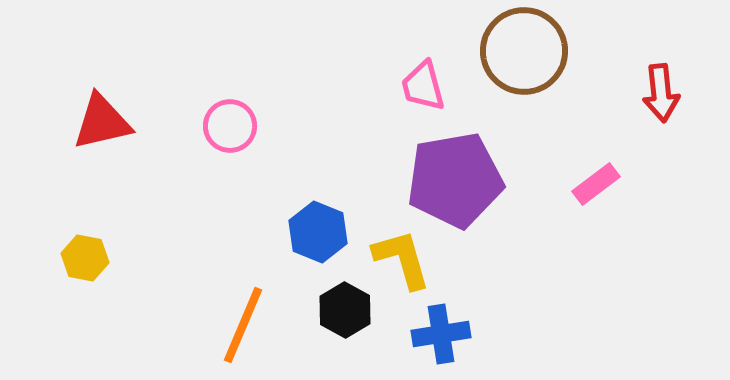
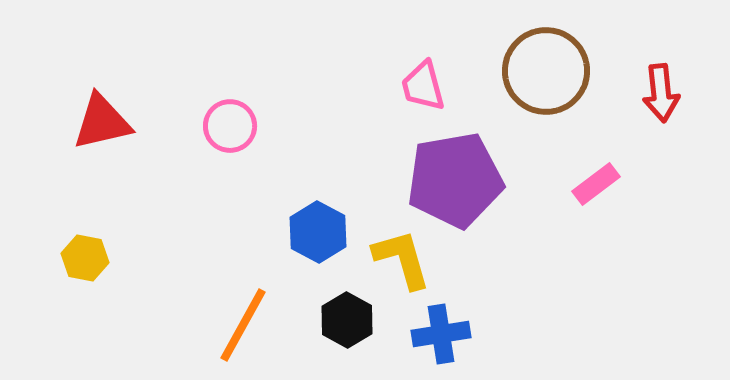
brown circle: moved 22 px right, 20 px down
blue hexagon: rotated 6 degrees clockwise
black hexagon: moved 2 px right, 10 px down
orange line: rotated 6 degrees clockwise
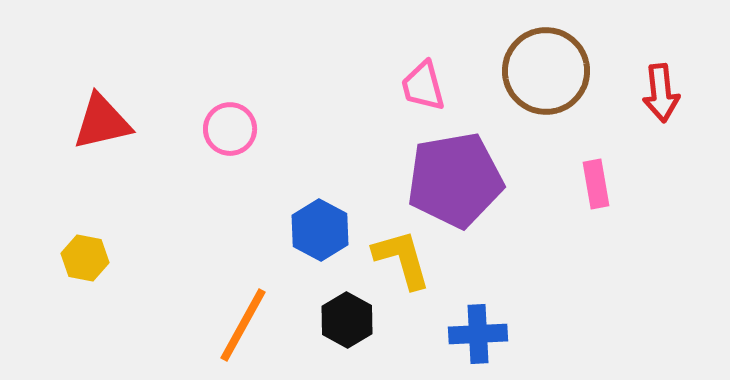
pink circle: moved 3 px down
pink rectangle: rotated 63 degrees counterclockwise
blue hexagon: moved 2 px right, 2 px up
blue cross: moved 37 px right; rotated 6 degrees clockwise
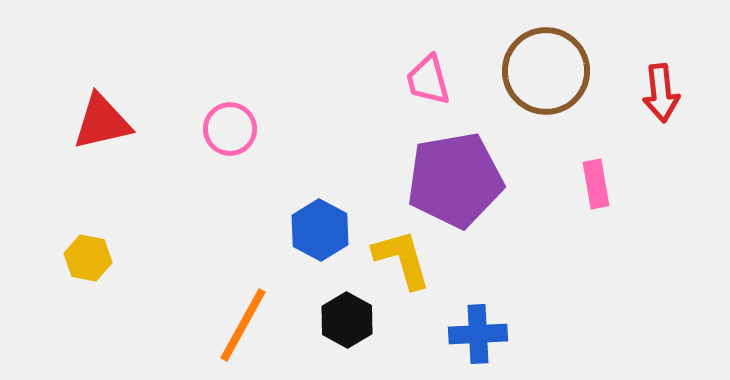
pink trapezoid: moved 5 px right, 6 px up
yellow hexagon: moved 3 px right
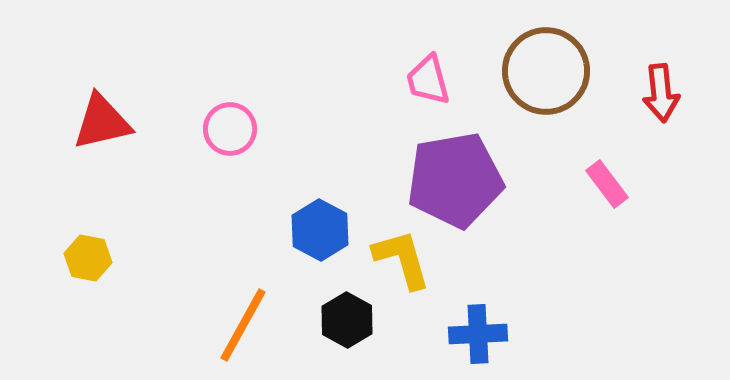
pink rectangle: moved 11 px right; rotated 27 degrees counterclockwise
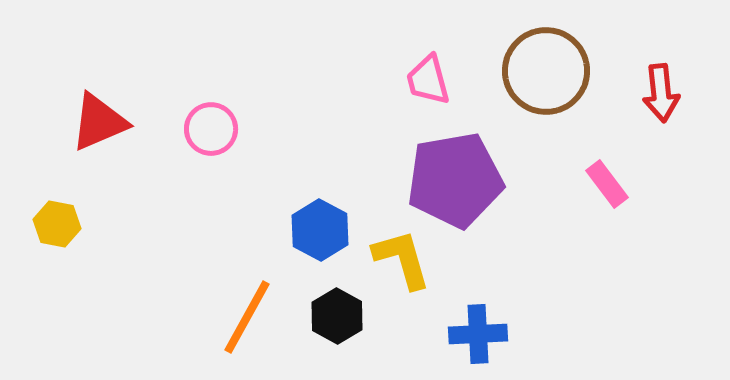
red triangle: moved 3 px left; rotated 10 degrees counterclockwise
pink circle: moved 19 px left
yellow hexagon: moved 31 px left, 34 px up
black hexagon: moved 10 px left, 4 px up
orange line: moved 4 px right, 8 px up
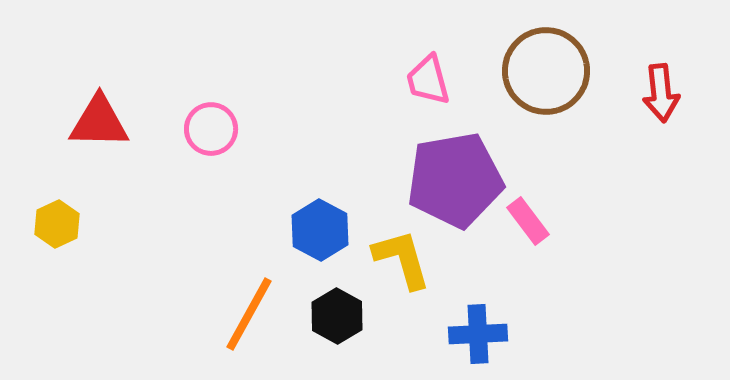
red triangle: rotated 24 degrees clockwise
pink rectangle: moved 79 px left, 37 px down
yellow hexagon: rotated 24 degrees clockwise
orange line: moved 2 px right, 3 px up
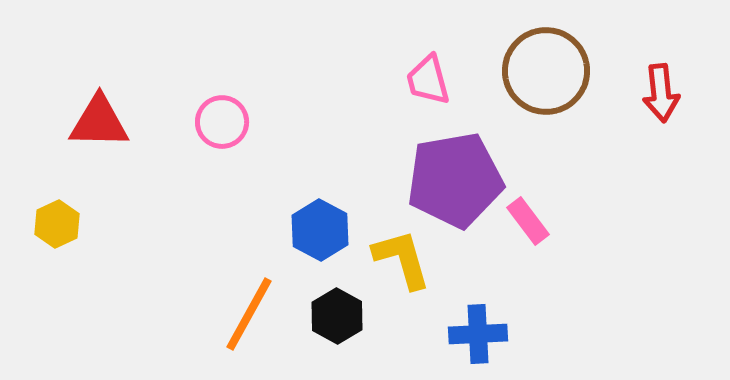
pink circle: moved 11 px right, 7 px up
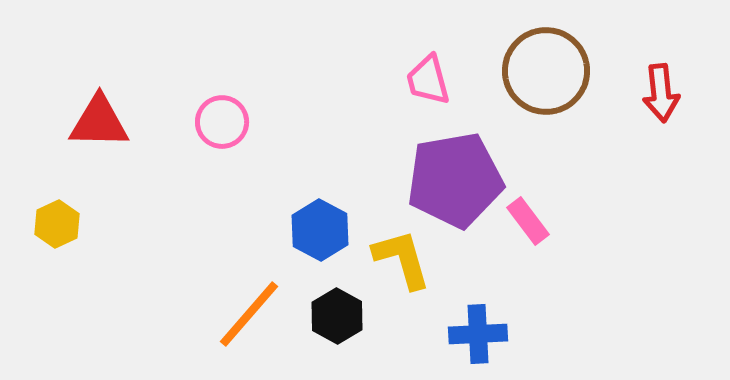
orange line: rotated 12 degrees clockwise
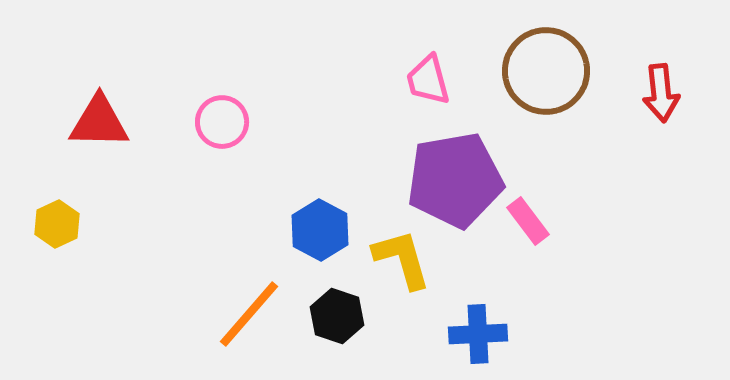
black hexagon: rotated 10 degrees counterclockwise
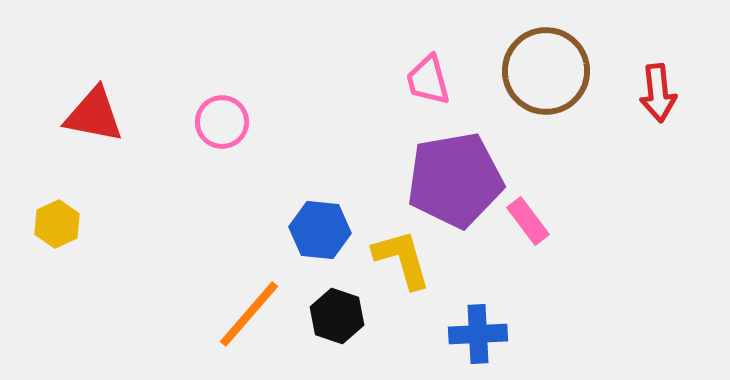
red arrow: moved 3 px left
red triangle: moved 5 px left, 7 px up; rotated 10 degrees clockwise
blue hexagon: rotated 22 degrees counterclockwise
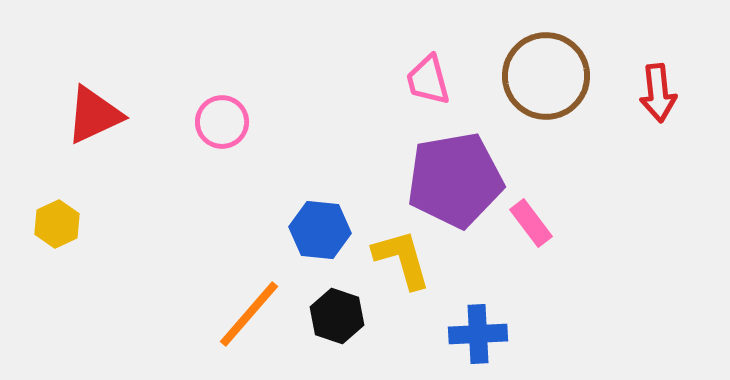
brown circle: moved 5 px down
red triangle: rotated 36 degrees counterclockwise
pink rectangle: moved 3 px right, 2 px down
